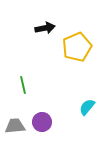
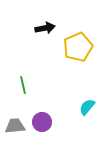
yellow pentagon: moved 1 px right
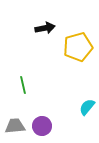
yellow pentagon: rotated 8 degrees clockwise
purple circle: moved 4 px down
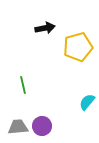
cyan semicircle: moved 5 px up
gray trapezoid: moved 3 px right, 1 px down
